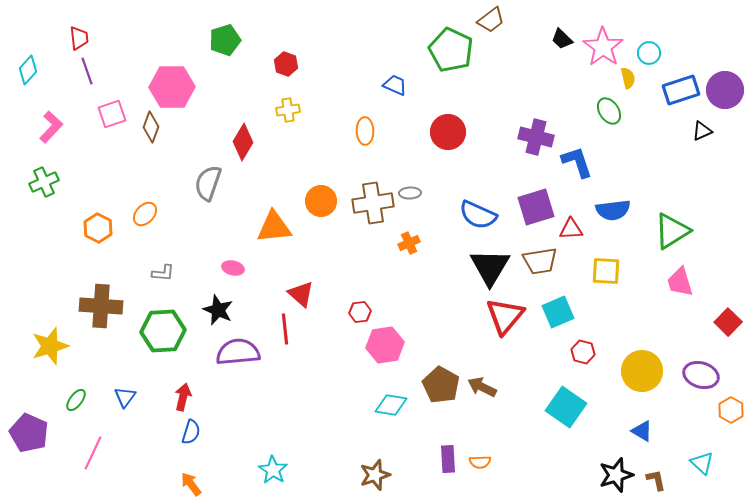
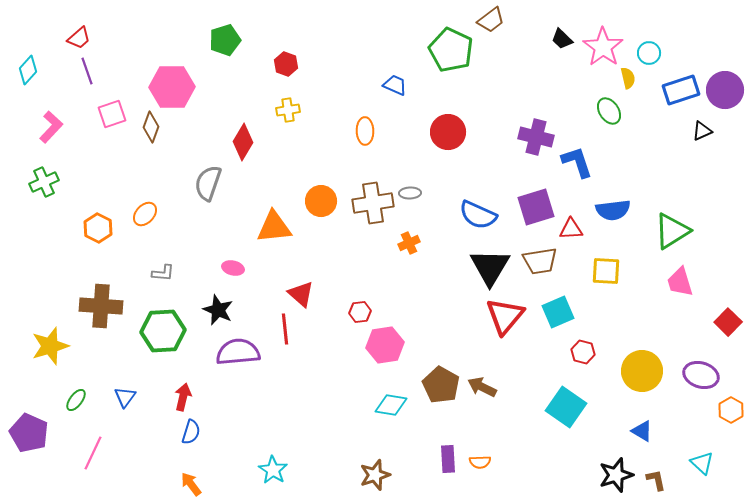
red trapezoid at (79, 38): rotated 55 degrees clockwise
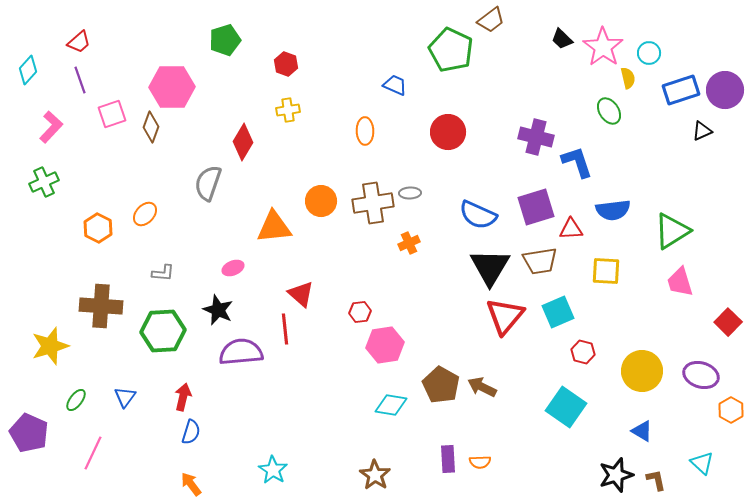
red trapezoid at (79, 38): moved 4 px down
purple line at (87, 71): moved 7 px left, 9 px down
pink ellipse at (233, 268): rotated 35 degrees counterclockwise
purple semicircle at (238, 352): moved 3 px right
brown star at (375, 475): rotated 20 degrees counterclockwise
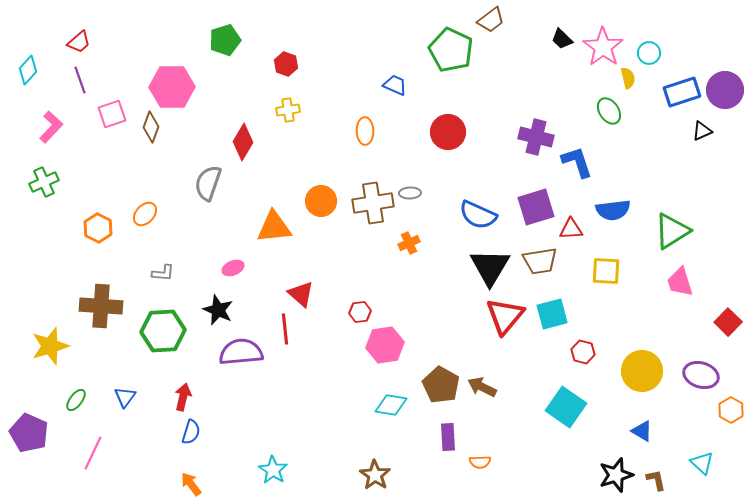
blue rectangle at (681, 90): moved 1 px right, 2 px down
cyan square at (558, 312): moved 6 px left, 2 px down; rotated 8 degrees clockwise
purple rectangle at (448, 459): moved 22 px up
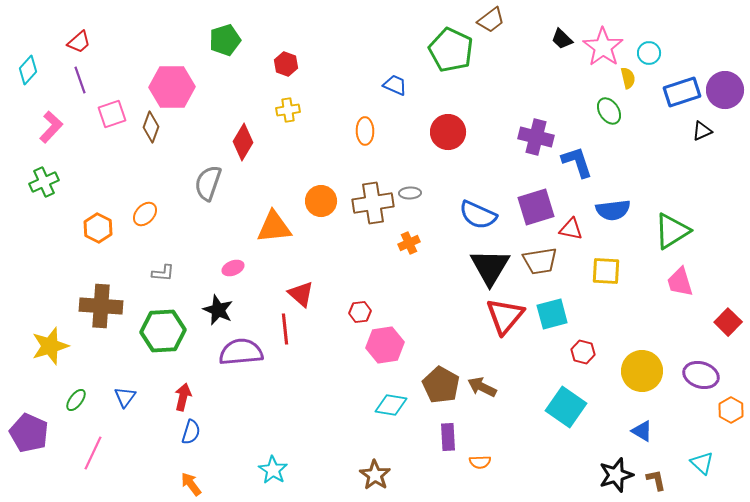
red triangle at (571, 229): rotated 15 degrees clockwise
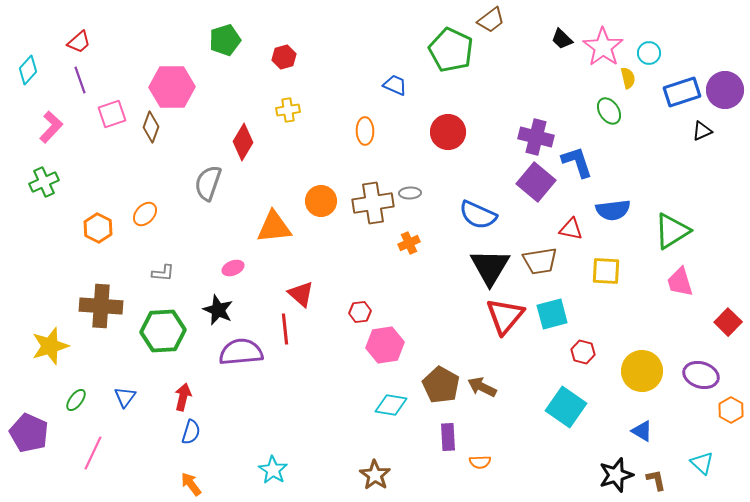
red hexagon at (286, 64): moved 2 px left, 7 px up; rotated 25 degrees clockwise
purple square at (536, 207): moved 25 px up; rotated 33 degrees counterclockwise
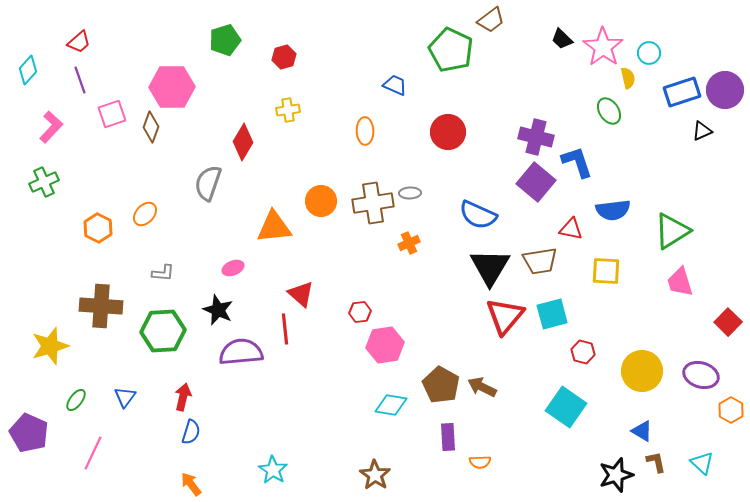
brown L-shape at (656, 480): moved 18 px up
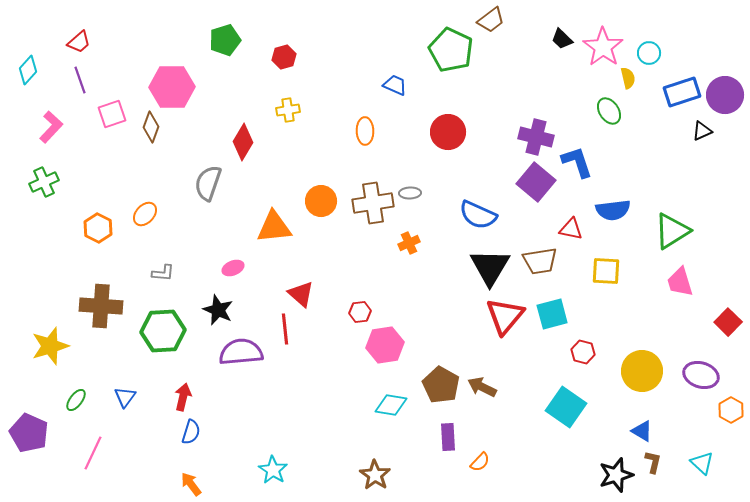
purple circle at (725, 90): moved 5 px down
orange semicircle at (480, 462): rotated 45 degrees counterclockwise
brown L-shape at (656, 462): moved 3 px left; rotated 25 degrees clockwise
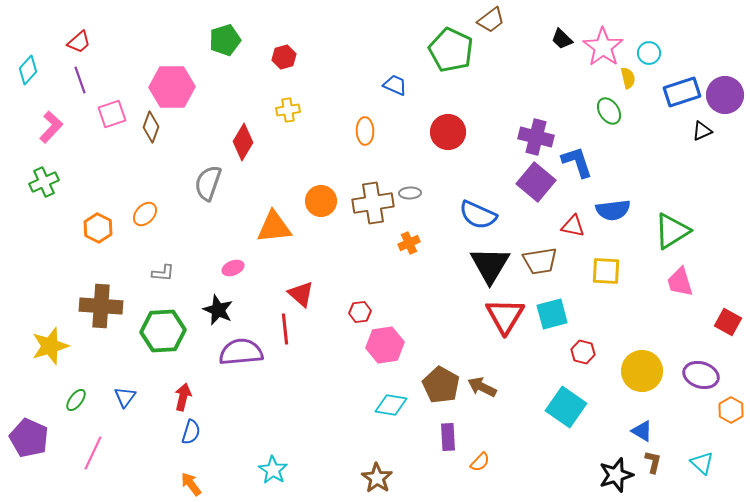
red triangle at (571, 229): moved 2 px right, 3 px up
black triangle at (490, 267): moved 2 px up
red triangle at (505, 316): rotated 9 degrees counterclockwise
red square at (728, 322): rotated 16 degrees counterclockwise
purple pentagon at (29, 433): moved 5 px down
brown star at (375, 475): moved 2 px right, 3 px down
